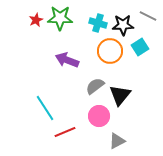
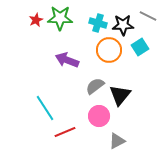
orange circle: moved 1 px left, 1 px up
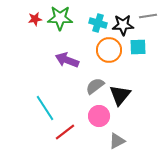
gray line: rotated 36 degrees counterclockwise
red star: moved 1 px left, 1 px up; rotated 16 degrees clockwise
cyan square: moved 2 px left; rotated 30 degrees clockwise
red line: rotated 15 degrees counterclockwise
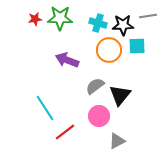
cyan square: moved 1 px left, 1 px up
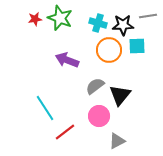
green star: rotated 20 degrees clockwise
